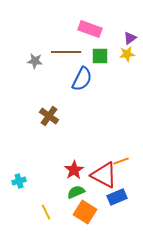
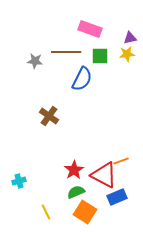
purple triangle: rotated 24 degrees clockwise
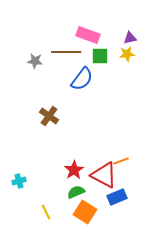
pink rectangle: moved 2 px left, 6 px down
blue semicircle: rotated 10 degrees clockwise
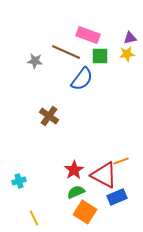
brown line: rotated 24 degrees clockwise
yellow line: moved 12 px left, 6 px down
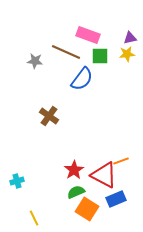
cyan cross: moved 2 px left
blue rectangle: moved 1 px left, 2 px down
orange square: moved 2 px right, 3 px up
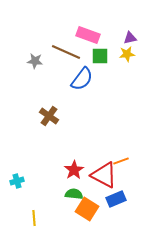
green semicircle: moved 2 px left, 2 px down; rotated 30 degrees clockwise
yellow line: rotated 21 degrees clockwise
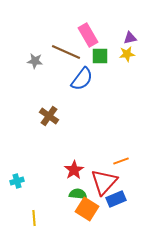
pink rectangle: rotated 40 degrees clockwise
red triangle: moved 7 px down; rotated 44 degrees clockwise
green semicircle: moved 4 px right
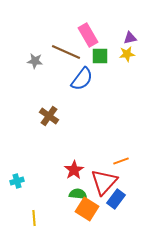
blue rectangle: rotated 30 degrees counterclockwise
